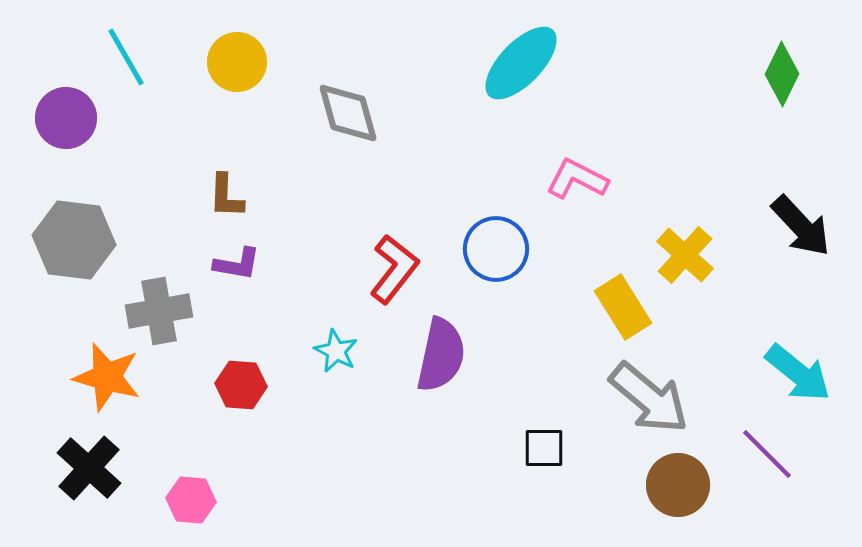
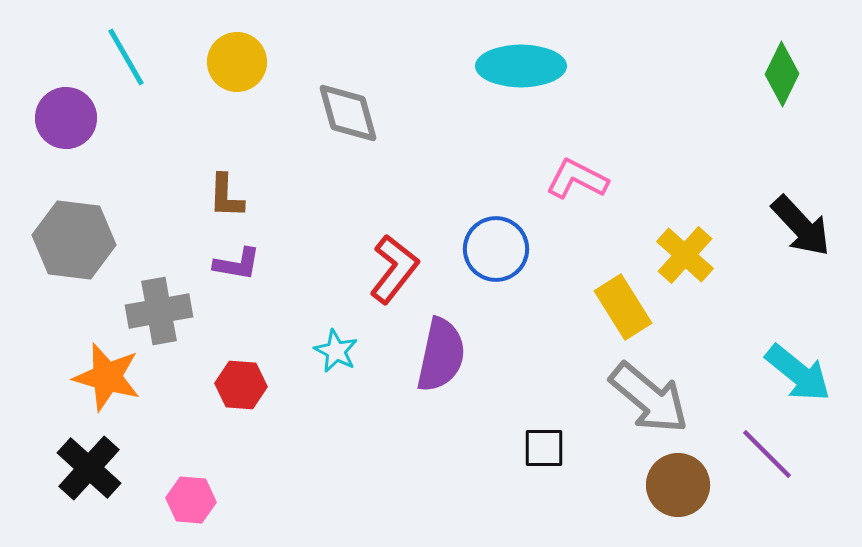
cyan ellipse: moved 3 px down; rotated 46 degrees clockwise
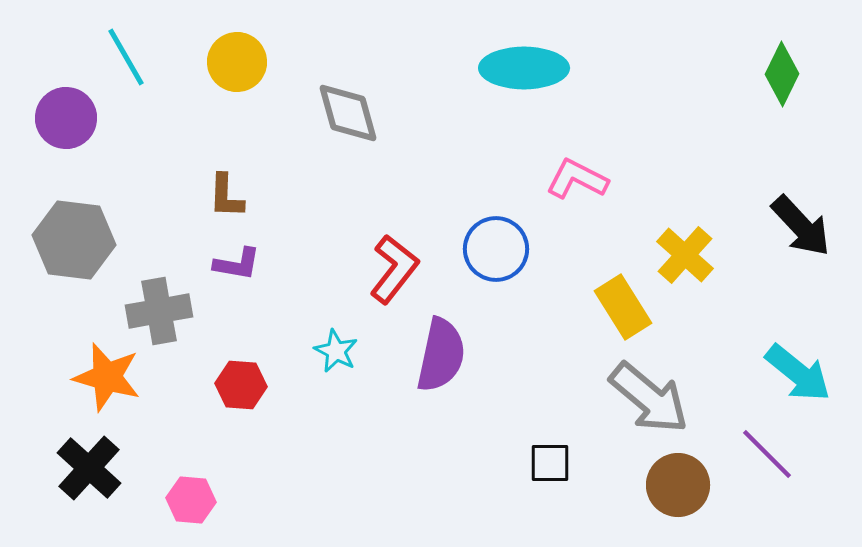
cyan ellipse: moved 3 px right, 2 px down
black square: moved 6 px right, 15 px down
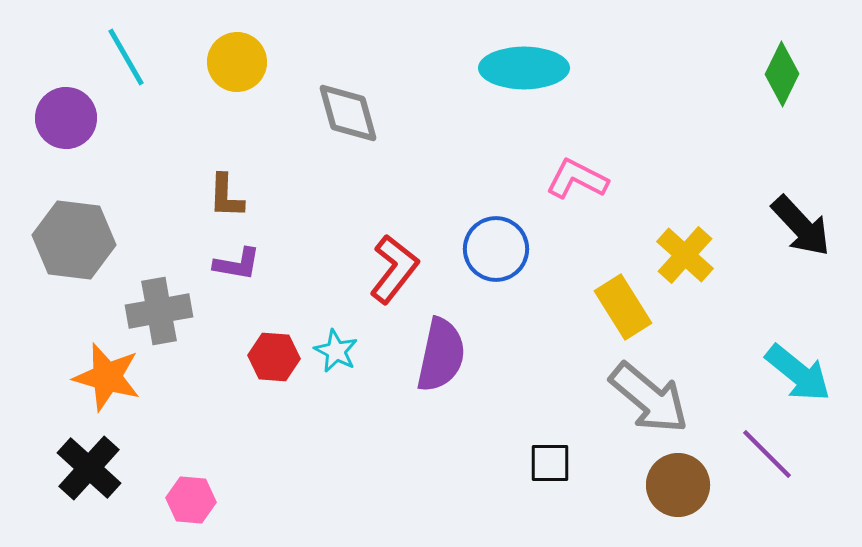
red hexagon: moved 33 px right, 28 px up
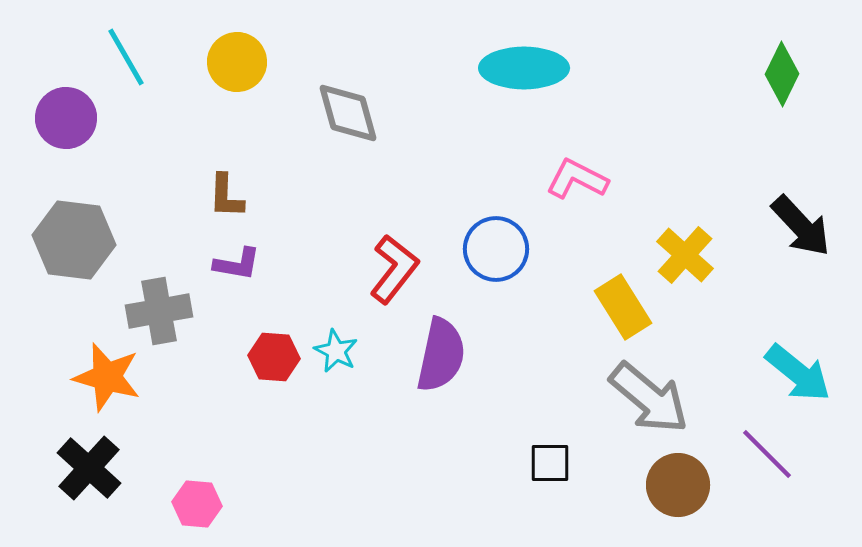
pink hexagon: moved 6 px right, 4 px down
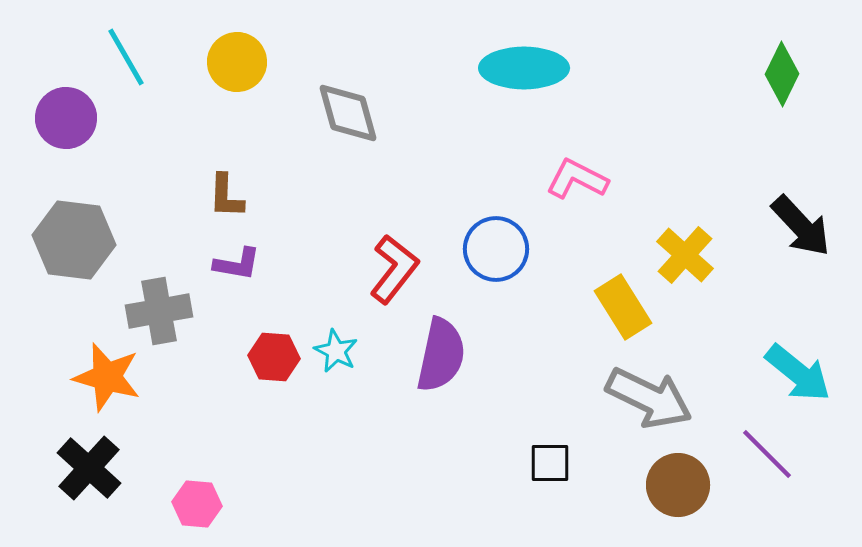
gray arrow: rotated 14 degrees counterclockwise
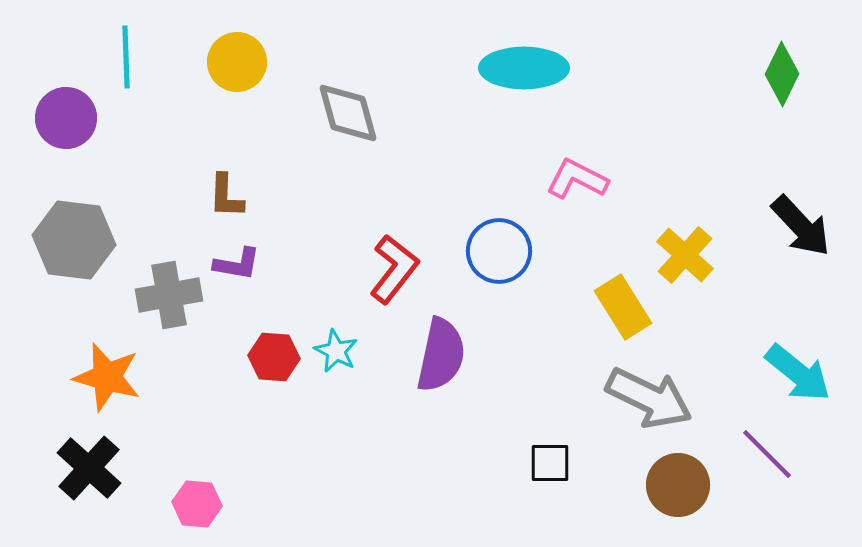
cyan line: rotated 28 degrees clockwise
blue circle: moved 3 px right, 2 px down
gray cross: moved 10 px right, 16 px up
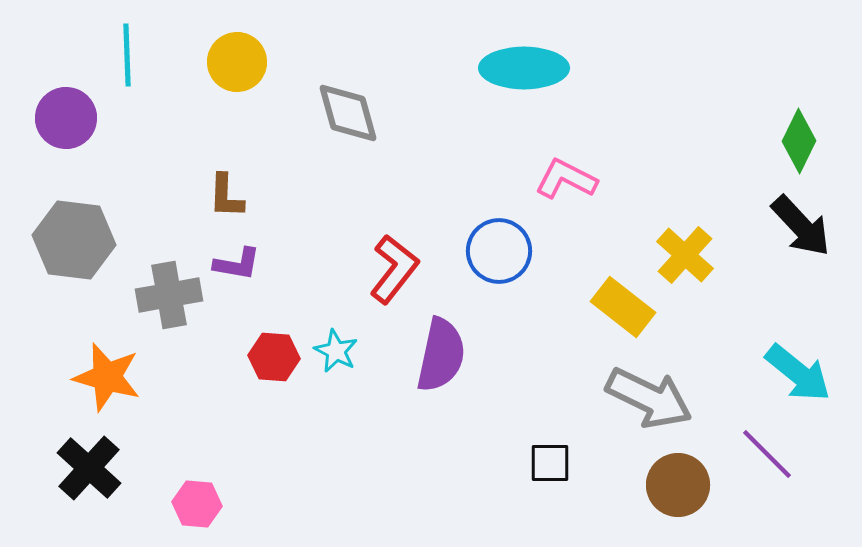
cyan line: moved 1 px right, 2 px up
green diamond: moved 17 px right, 67 px down
pink L-shape: moved 11 px left
yellow rectangle: rotated 20 degrees counterclockwise
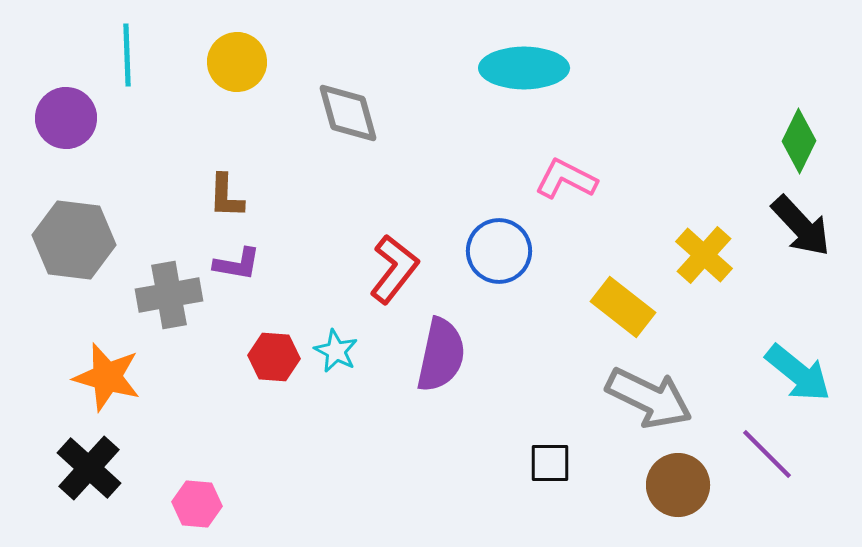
yellow cross: moved 19 px right
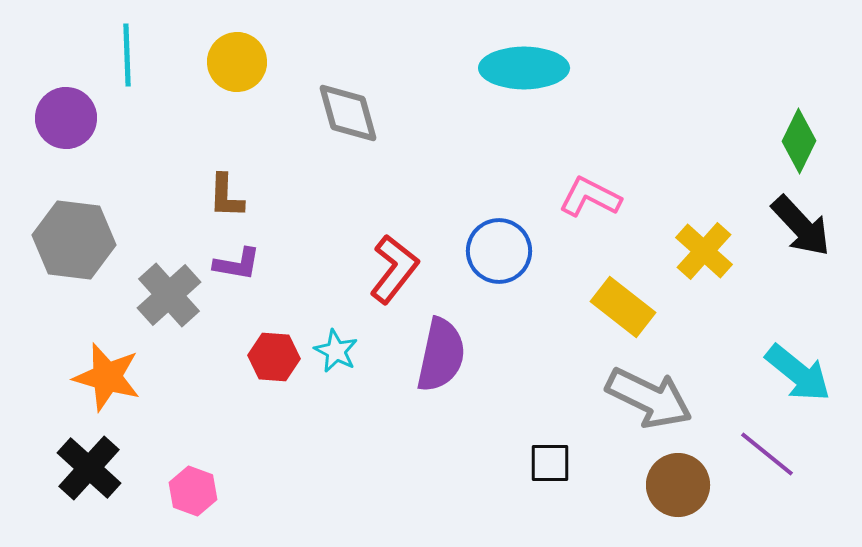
pink L-shape: moved 24 px right, 18 px down
yellow cross: moved 4 px up
gray cross: rotated 32 degrees counterclockwise
purple line: rotated 6 degrees counterclockwise
pink hexagon: moved 4 px left, 13 px up; rotated 15 degrees clockwise
